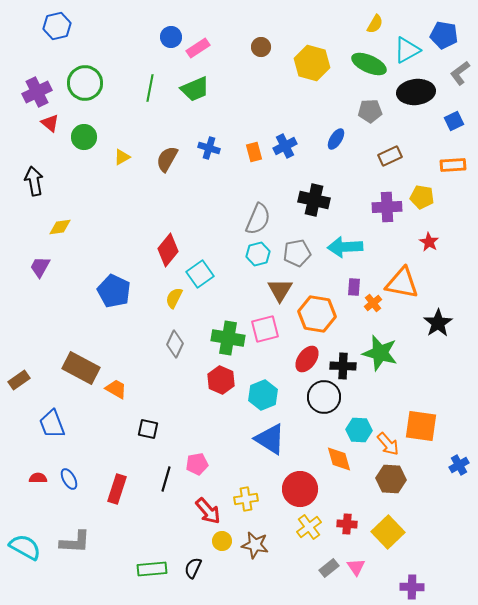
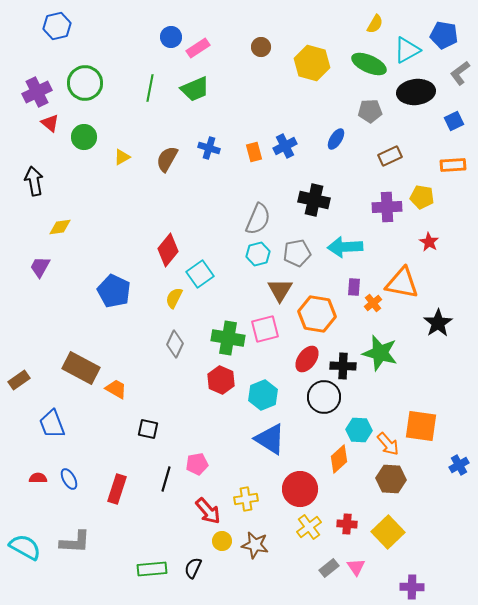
orange diamond at (339, 459): rotated 64 degrees clockwise
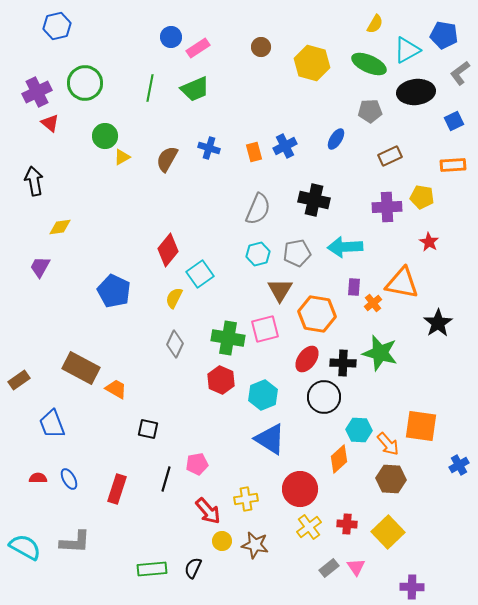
green circle at (84, 137): moved 21 px right, 1 px up
gray semicircle at (258, 219): moved 10 px up
black cross at (343, 366): moved 3 px up
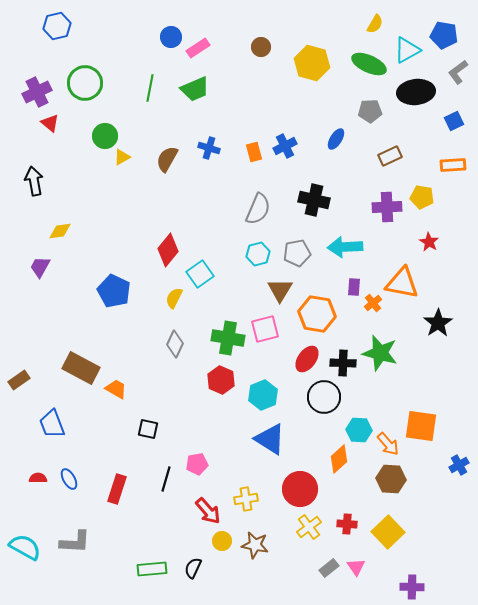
gray L-shape at (460, 73): moved 2 px left, 1 px up
yellow diamond at (60, 227): moved 4 px down
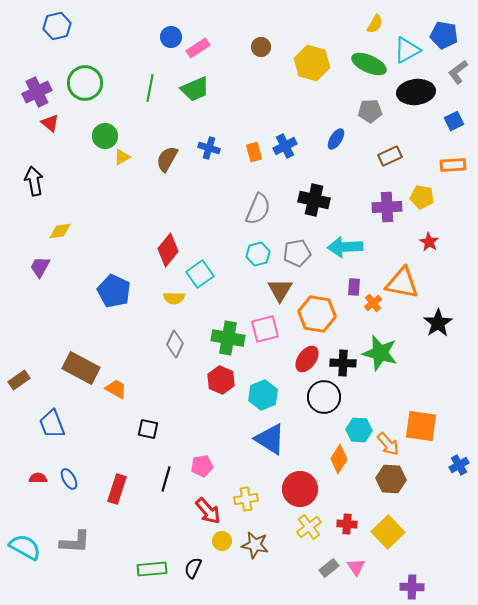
yellow semicircle at (174, 298): rotated 115 degrees counterclockwise
orange diamond at (339, 459): rotated 16 degrees counterclockwise
pink pentagon at (197, 464): moved 5 px right, 2 px down
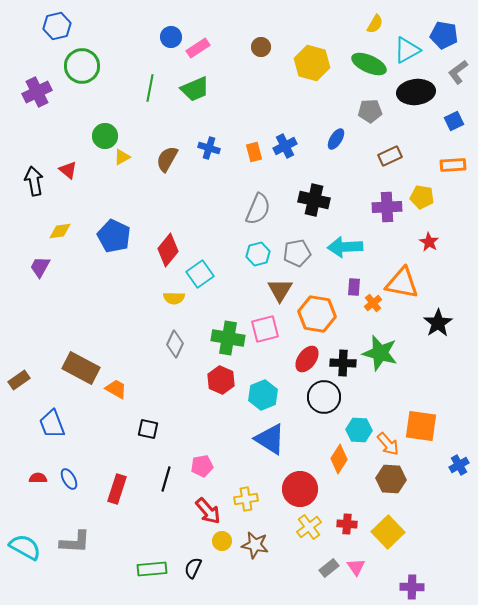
green circle at (85, 83): moved 3 px left, 17 px up
red triangle at (50, 123): moved 18 px right, 47 px down
blue pentagon at (114, 291): moved 55 px up
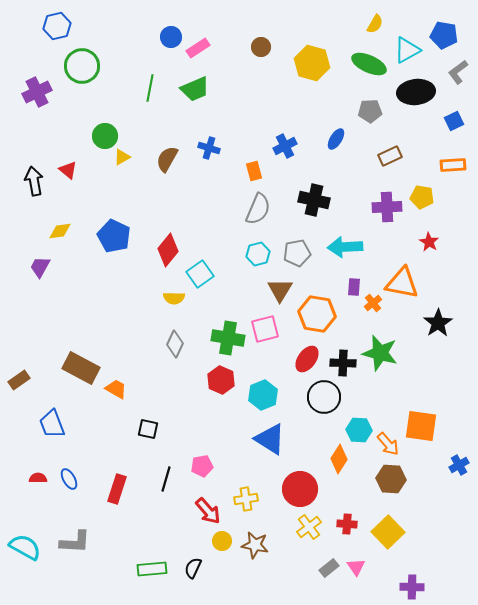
orange rectangle at (254, 152): moved 19 px down
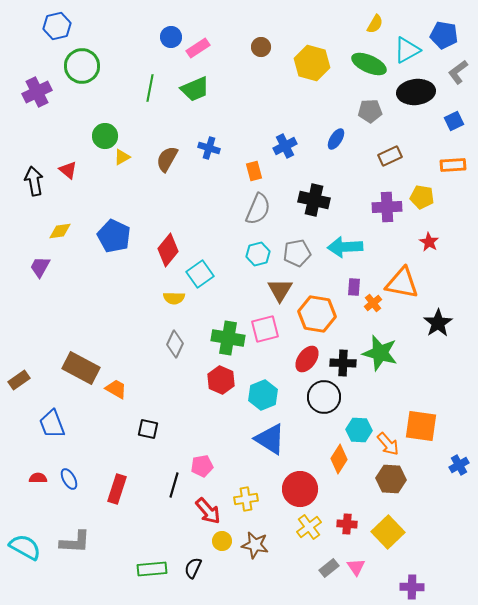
black line at (166, 479): moved 8 px right, 6 px down
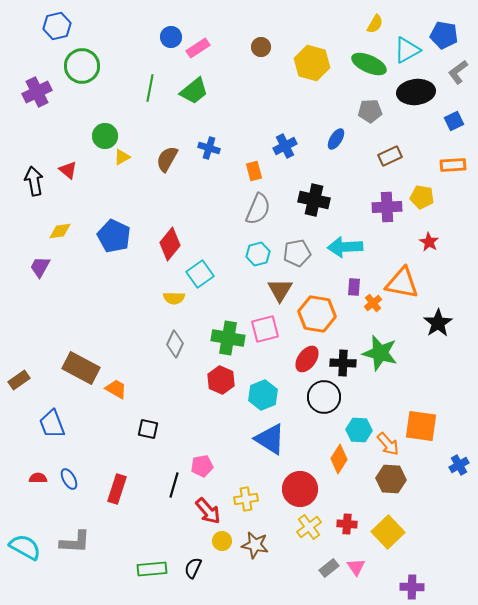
green trapezoid at (195, 89): moved 1 px left, 2 px down; rotated 16 degrees counterclockwise
red diamond at (168, 250): moved 2 px right, 6 px up
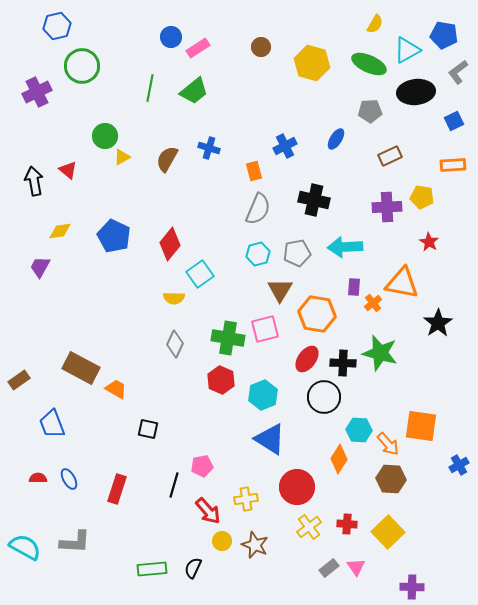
red circle at (300, 489): moved 3 px left, 2 px up
brown star at (255, 545): rotated 12 degrees clockwise
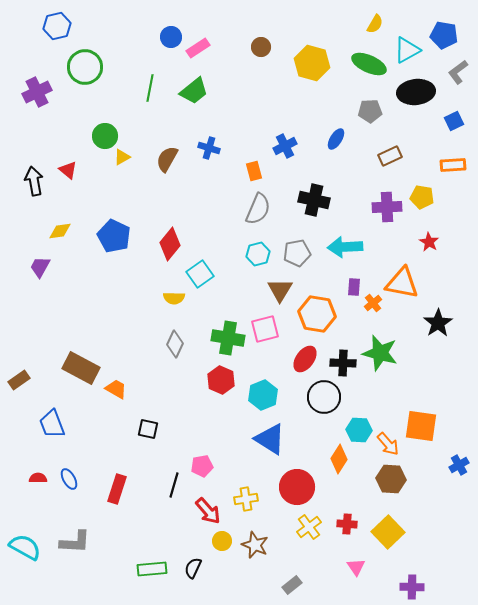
green circle at (82, 66): moved 3 px right, 1 px down
red ellipse at (307, 359): moved 2 px left
gray rectangle at (329, 568): moved 37 px left, 17 px down
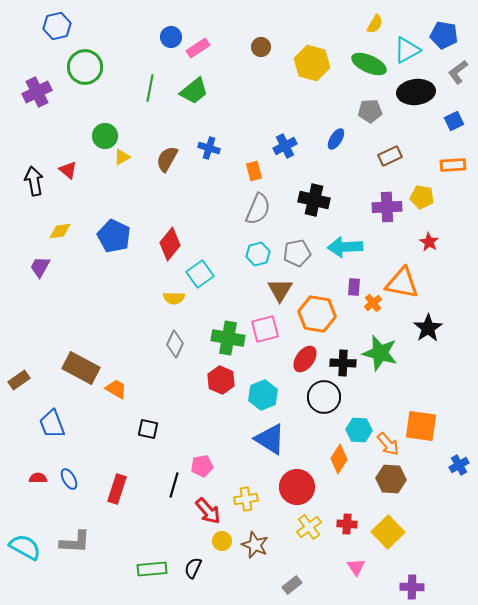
black star at (438, 323): moved 10 px left, 5 px down
